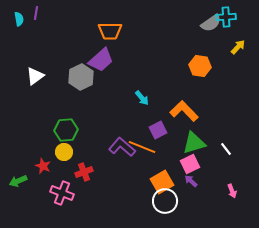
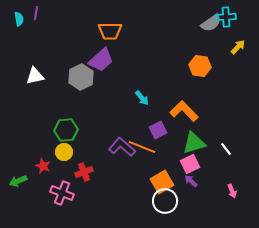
white triangle: rotated 24 degrees clockwise
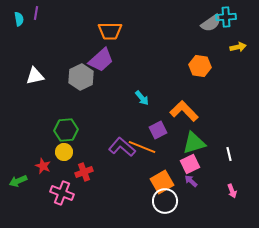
yellow arrow: rotated 35 degrees clockwise
white line: moved 3 px right, 5 px down; rotated 24 degrees clockwise
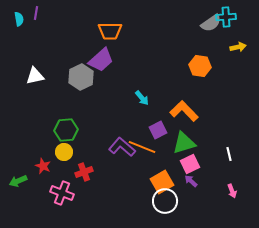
green triangle: moved 10 px left
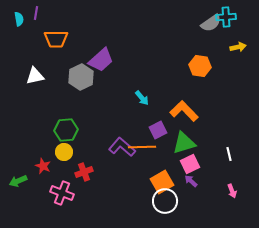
orange trapezoid: moved 54 px left, 8 px down
orange line: rotated 24 degrees counterclockwise
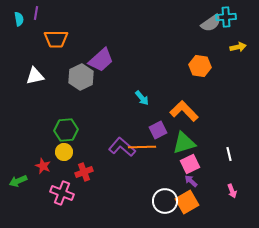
orange square: moved 25 px right, 20 px down
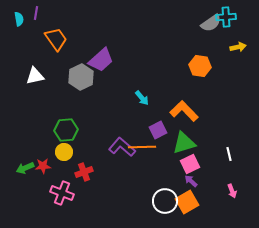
orange trapezoid: rotated 125 degrees counterclockwise
red star: rotated 28 degrees counterclockwise
green arrow: moved 7 px right, 13 px up
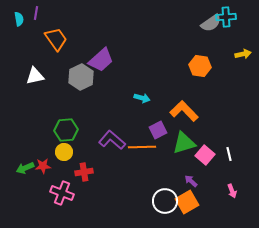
yellow arrow: moved 5 px right, 7 px down
cyan arrow: rotated 35 degrees counterclockwise
purple L-shape: moved 10 px left, 7 px up
pink square: moved 15 px right, 9 px up; rotated 24 degrees counterclockwise
red cross: rotated 12 degrees clockwise
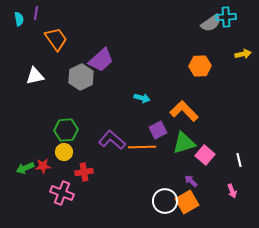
orange hexagon: rotated 10 degrees counterclockwise
white line: moved 10 px right, 6 px down
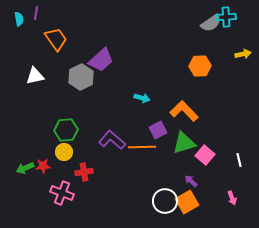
pink arrow: moved 7 px down
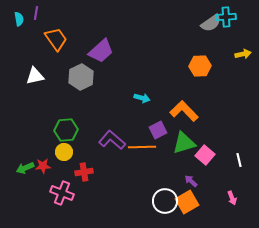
purple trapezoid: moved 9 px up
